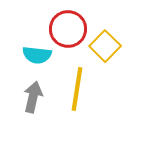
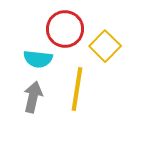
red circle: moved 3 px left
cyan semicircle: moved 1 px right, 4 px down
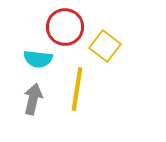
red circle: moved 2 px up
yellow square: rotated 8 degrees counterclockwise
gray arrow: moved 2 px down
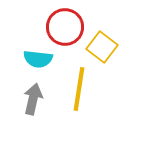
yellow square: moved 3 px left, 1 px down
yellow line: moved 2 px right
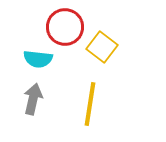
yellow line: moved 11 px right, 15 px down
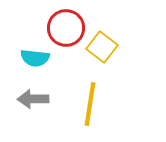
red circle: moved 1 px right, 1 px down
cyan semicircle: moved 3 px left, 1 px up
gray arrow: rotated 104 degrees counterclockwise
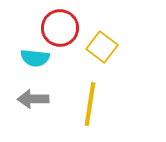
red circle: moved 6 px left
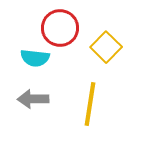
yellow square: moved 4 px right; rotated 8 degrees clockwise
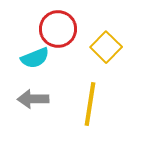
red circle: moved 2 px left, 1 px down
cyan semicircle: rotated 28 degrees counterclockwise
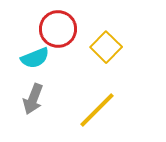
gray arrow: rotated 68 degrees counterclockwise
yellow line: moved 7 px right, 6 px down; rotated 36 degrees clockwise
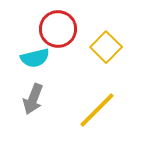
cyan semicircle: rotated 8 degrees clockwise
